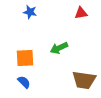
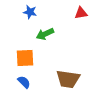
green arrow: moved 14 px left, 14 px up
brown trapezoid: moved 16 px left, 1 px up
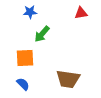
blue star: rotated 16 degrees counterclockwise
green arrow: moved 3 px left; rotated 24 degrees counterclockwise
blue semicircle: moved 1 px left, 2 px down
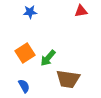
red triangle: moved 2 px up
green arrow: moved 6 px right, 24 px down
orange square: moved 5 px up; rotated 30 degrees counterclockwise
blue semicircle: moved 1 px right, 2 px down; rotated 16 degrees clockwise
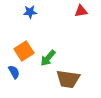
orange square: moved 1 px left, 2 px up
blue semicircle: moved 10 px left, 14 px up
